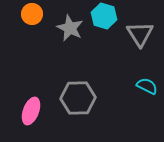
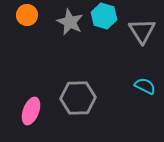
orange circle: moved 5 px left, 1 px down
gray star: moved 6 px up
gray triangle: moved 2 px right, 3 px up
cyan semicircle: moved 2 px left
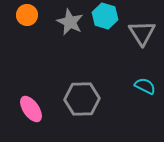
cyan hexagon: moved 1 px right
gray triangle: moved 2 px down
gray hexagon: moved 4 px right, 1 px down
pink ellipse: moved 2 px up; rotated 56 degrees counterclockwise
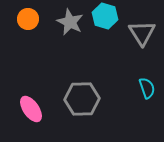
orange circle: moved 1 px right, 4 px down
cyan semicircle: moved 2 px right, 2 px down; rotated 45 degrees clockwise
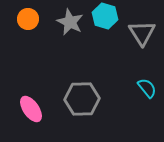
cyan semicircle: rotated 20 degrees counterclockwise
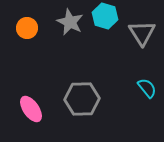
orange circle: moved 1 px left, 9 px down
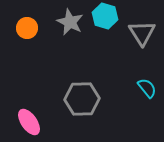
pink ellipse: moved 2 px left, 13 px down
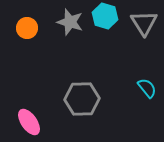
gray star: rotated 8 degrees counterclockwise
gray triangle: moved 2 px right, 10 px up
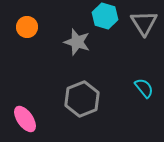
gray star: moved 7 px right, 20 px down
orange circle: moved 1 px up
cyan semicircle: moved 3 px left
gray hexagon: rotated 20 degrees counterclockwise
pink ellipse: moved 4 px left, 3 px up
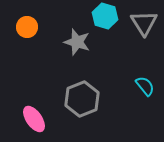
cyan semicircle: moved 1 px right, 2 px up
pink ellipse: moved 9 px right
